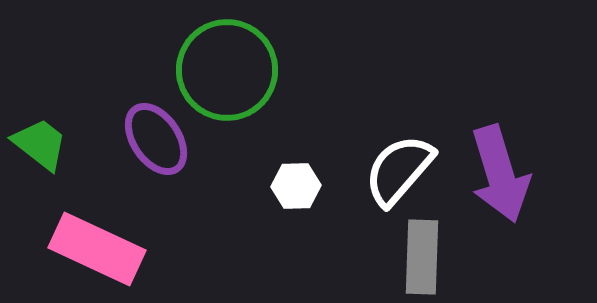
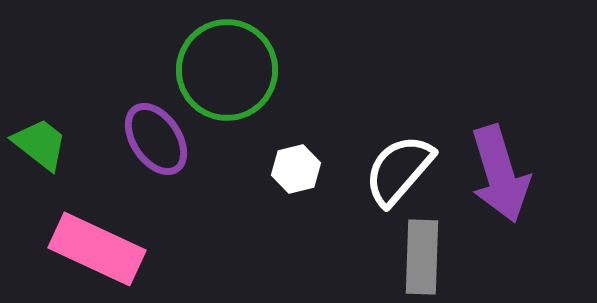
white hexagon: moved 17 px up; rotated 12 degrees counterclockwise
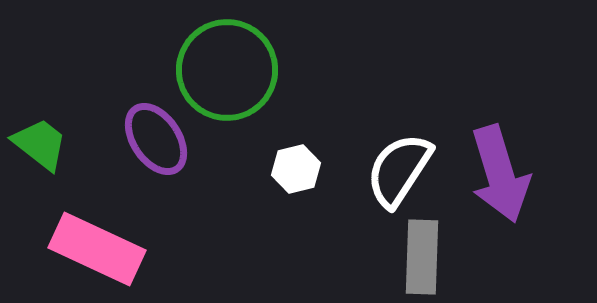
white semicircle: rotated 8 degrees counterclockwise
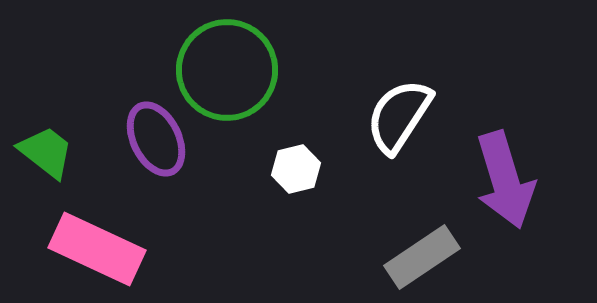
purple ellipse: rotated 8 degrees clockwise
green trapezoid: moved 6 px right, 8 px down
white semicircle: moved 54 px up
purple arrow: moved 5 px right, 6 px down
gray rectangle: rotated 54 degrees clockwise
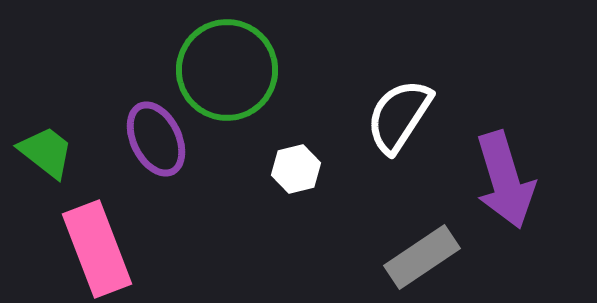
pink rectangle: rotated 44 degrees clockwise
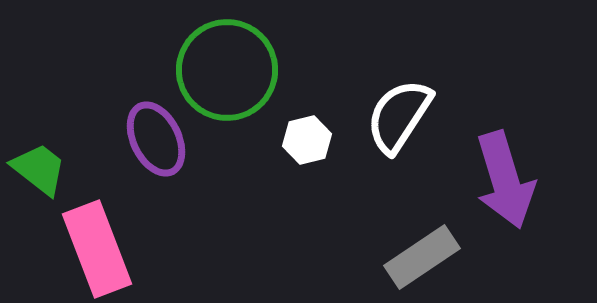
green trapezoid: moved 7 px left, 17 px down
white hexagon: moved 11 px right, 29 px up
